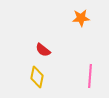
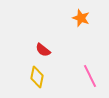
orange star: rotated 24 degrees clockwise
pink line: rotated 30 degrees counterclockwise
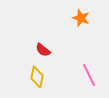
pink line: moved 1 px left, 1 px up
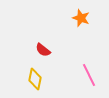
yellow diamond: moved 2 px left, 2 px down
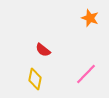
orange star: moved 9 px right
pink line: moved 3 px left, 1 px up; rotated 70 degrees clockwise
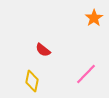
orange star: moved 4 px right; rotated 18 degrees clockwise
yellow diamond: moved 3 px left, 2 px down
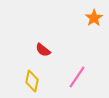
pink line: moved 9 px left, 3 px down; rotated 10 degrees counterclockwise
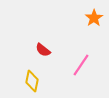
pink line: moved 4 px right, 12 px up
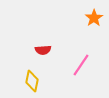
red semicircle: rotated 42 degrees counterclockwise
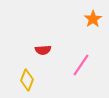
orange star: moved 1 px left, 1 px down
yellow diamond: moved 5 px left, 1 px up; rotated 10 degrees clockwise
